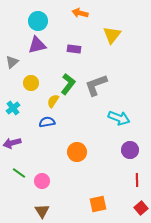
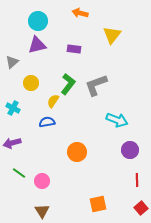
cyan cross: rotated 24 degrees counterclockwise
cyan arrow: moved 2 px left, 2 px down
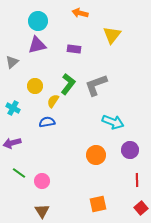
yellow circle: moved 4 px right, 3 px down
cyan arrow: moved 4 px left, 2 px down
orange circle: moved 19 px right, 3 px down
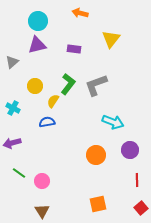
yellow triangle: moved 1 px left, 4 px down
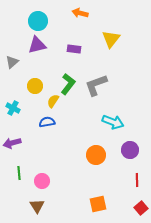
green line: rotated 48 degrees clockwise
brown triangle: moved 5 px left, 5 px up
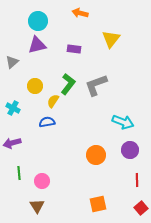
cyan arrow: moved 10 px right
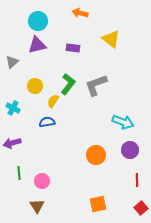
yellow triangle: rotated 30 degrees counterclockwise
purple rectangle: moved 1 px left, 1 px up
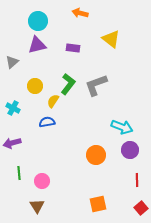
cyan arrow: moved 1 px left, 5 px down
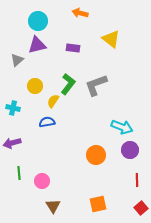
gray triangle: moved 5 px right, 2 px up
cyan cross: rotated 16 degrees counterclockwise
brown triangle: moved 16 px right
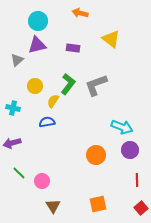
green line: rotated 40 degrees counterclockwise
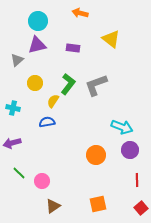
yellow circle: moved 3 px up
brown triangle: rotated 28 degrees clockwise
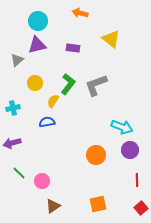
cyan cross: rotated 24 degrees counterclockwise
